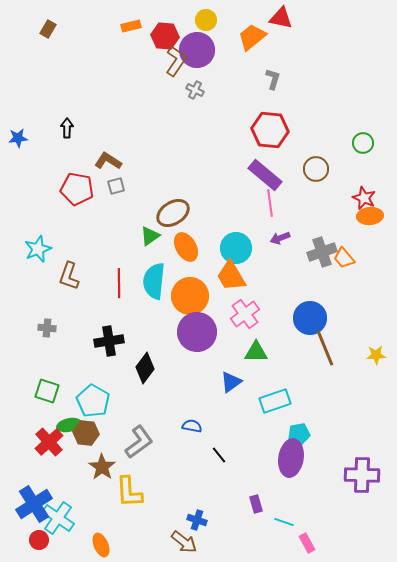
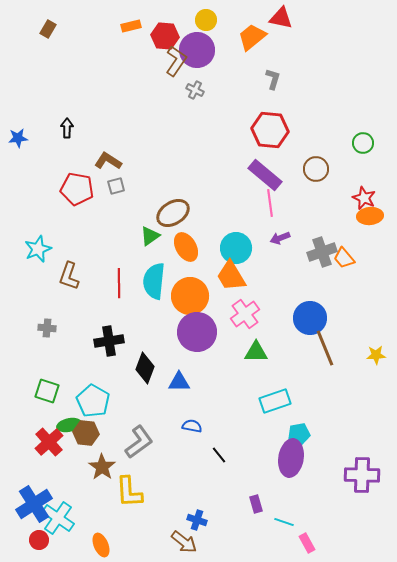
black diamond at (145, 368): rotated 16 degrees counterclockwise
blue triangle at (231, 382): moved 52 px left; rotated 35 degrees clockwise
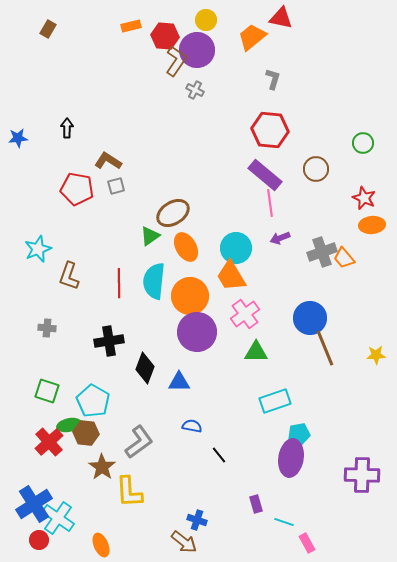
orange ellipse at (370, 216): moved 2 px right, 9 px down
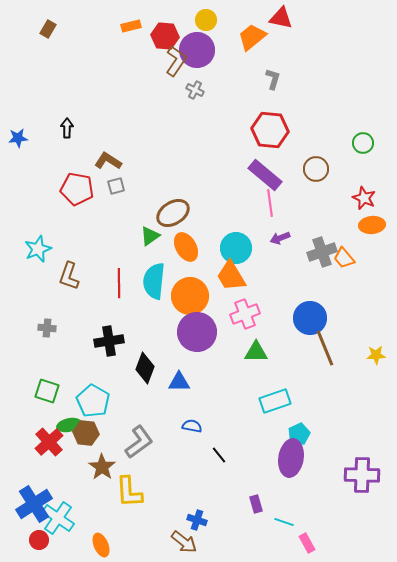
pink cross at (245, 314): rotated 16 degrees clockwise
cyan pentagon at (299, 434): rotated 15 degrees counterclockwise
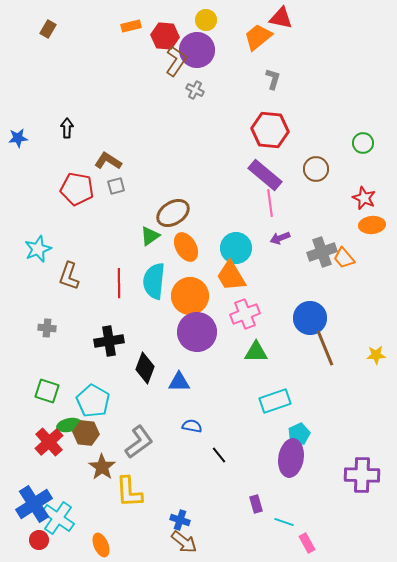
orange trapezoid at (252, 37): moved 6 px right
blue cross at (197, 520): moved 17 px left
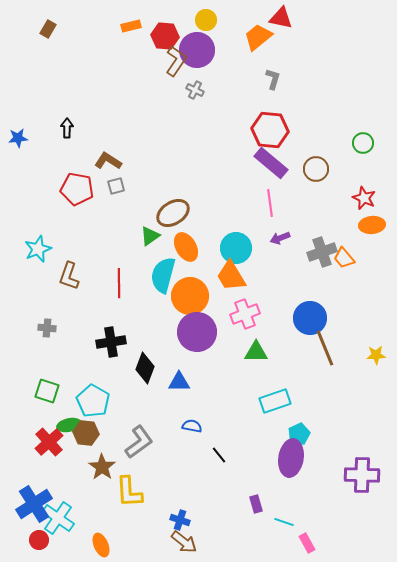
purple rectangle at (265, 175): moved 6 px right, 12 px up
cyan semicircle at (154, 281): moved 9 px right, 6 px up; rotated 9 degrees clockwise
black cross at (109, 341): moved 2 px right, 1 px down
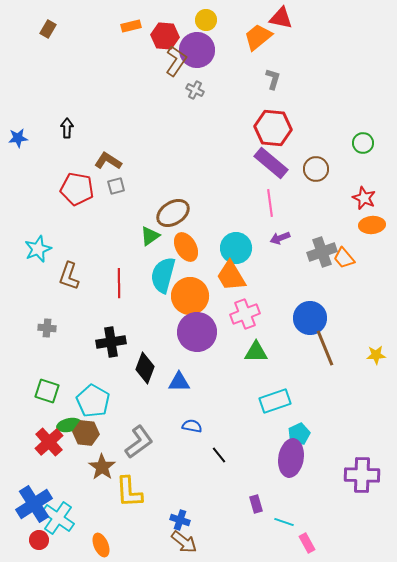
red hexagon at (270, 130): moved 3 px right, 2 px up
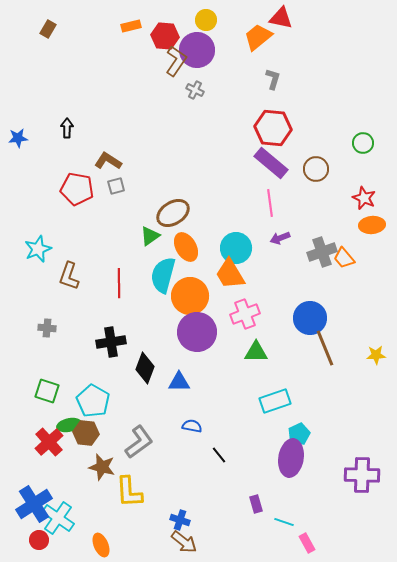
orange trapezoid at (231, 276): moved 1 px left, 2 px up
brown star at (102, 467): rotated 20 degrees counterclockwise
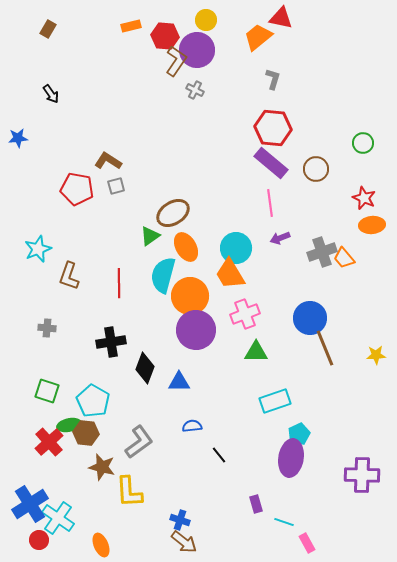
black arrow at (67, 128): moved 16 px left, 34 px up; rotated 144 degrees clockwise
purple circle at (197, 332): moved 1 px left, 2 px up
blue semicircle at (192, 426): rotated 18 degrees counterclockwise
blue cross at (34, 504): moved 4 px left
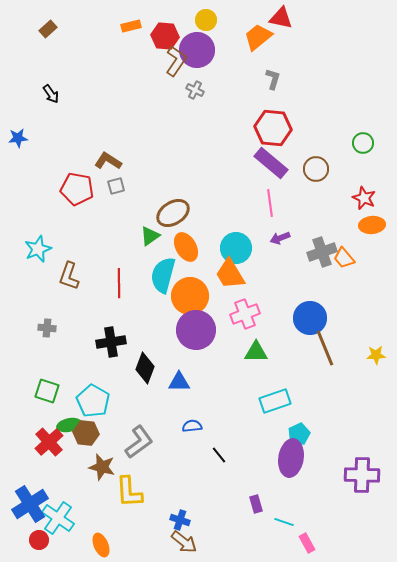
brown rectangle at (48, 29): rotated 18 degrees clockwise
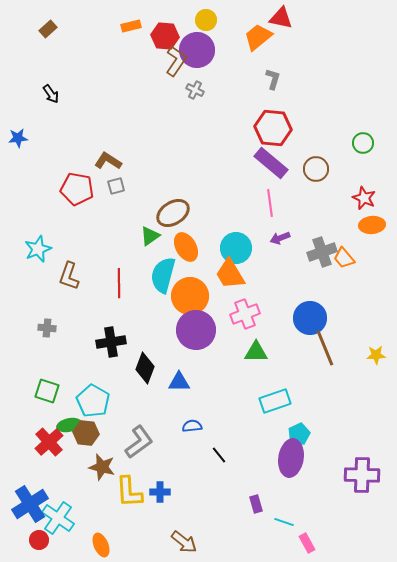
blue cross at (180, 520): moved 20 px left, 28 px up; rotated 18 degrees counterclockwise
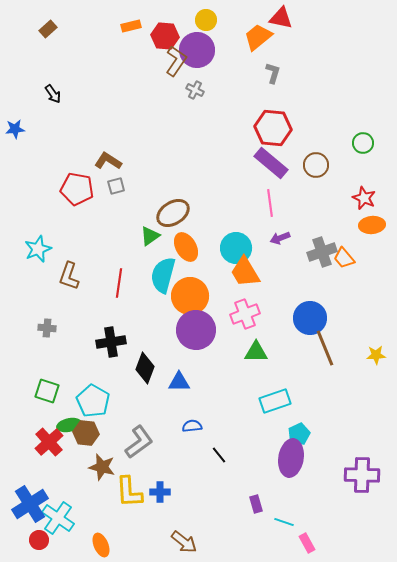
gray L-shape at (273, 79): moved 6 px up
black arrow at (51, 94): moved 2 px right
blue star at (18, 138): moved 3 px left, 9 px up
brown circle at (316, 169): moved 4 px up
orange trapezoid at (230, 274): moved 15 px right, 2 px up
red line at (119, 283): rotated 8 degrees clockwise
